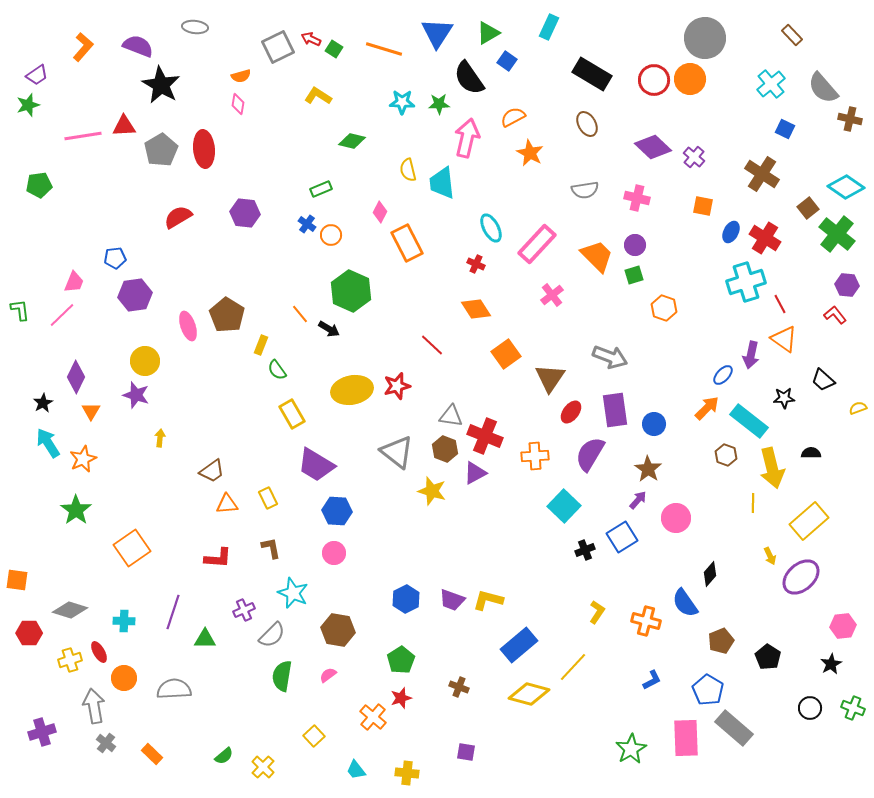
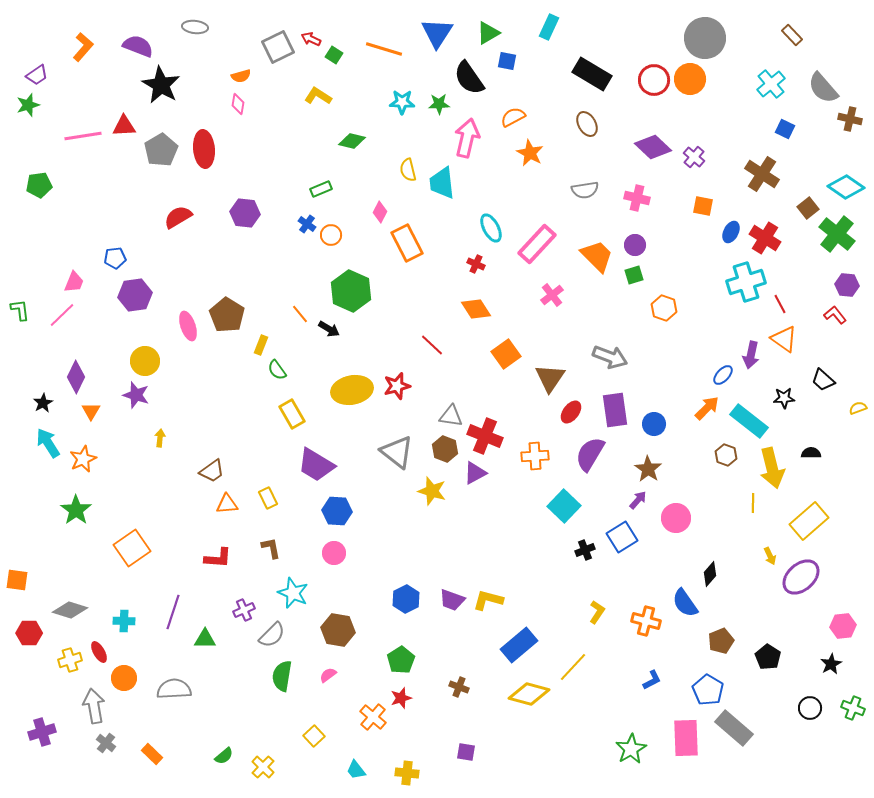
green square at (334, 49): moved 6 px down
blue square at (507, 61): rotated 24 degrees counterclockwise
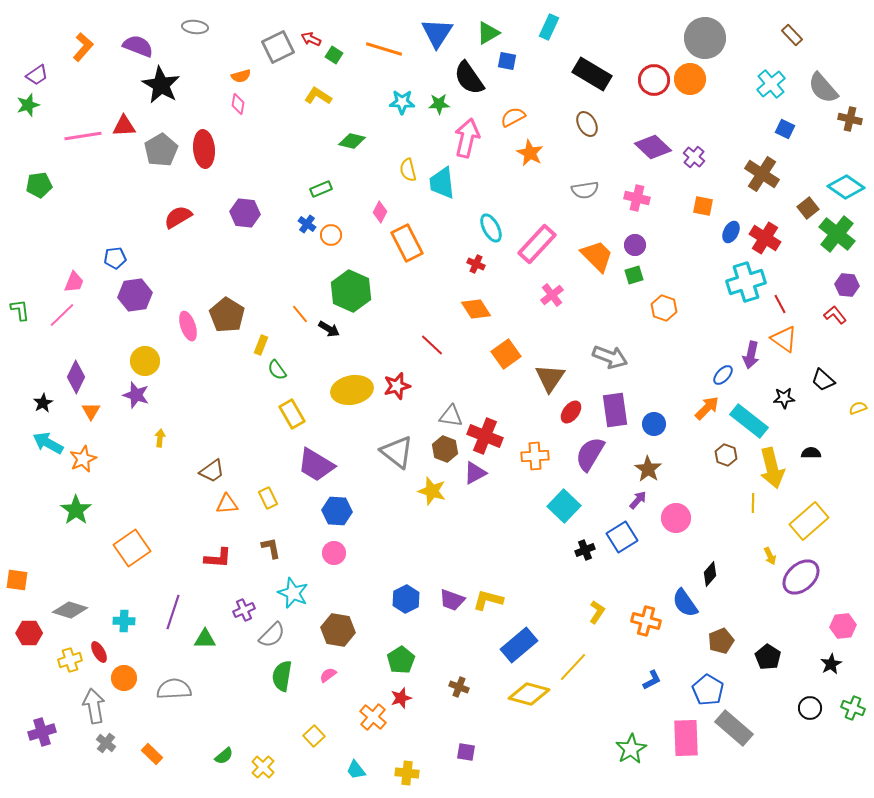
cyan arrow at (48, 443): rotated 28 degrees counterclockwise
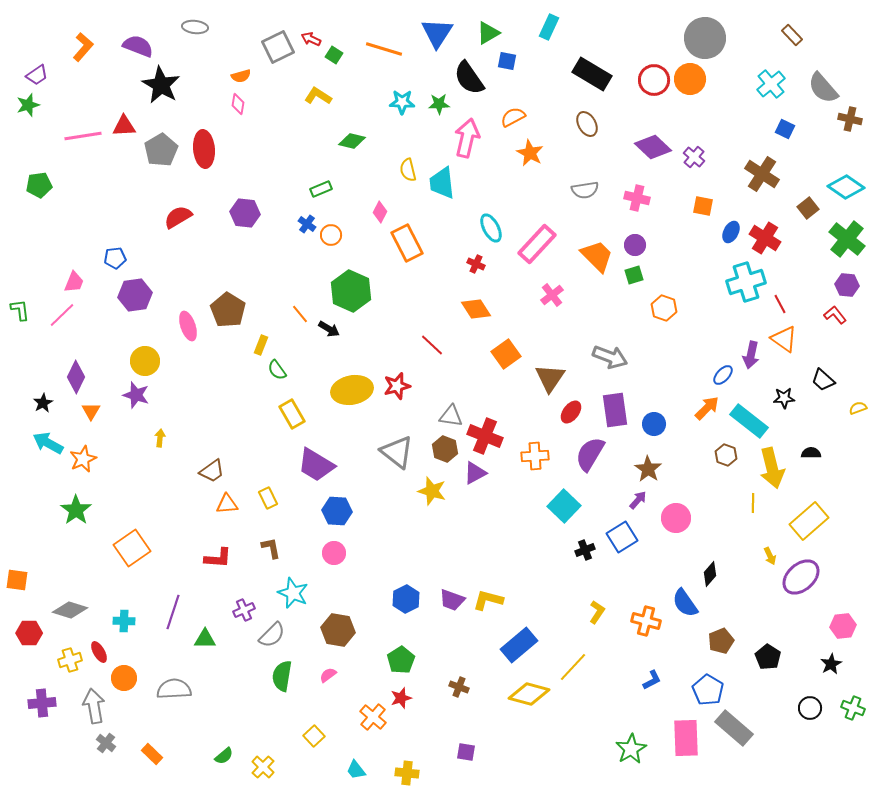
green cross at (837, 234): moved 10 px right, 5 px down
brown pentagon at (227, 315): moved 1 px right, 5 px up
purple cross at (42, 732): moved 29 px up; rotated 12 degrees clockwise
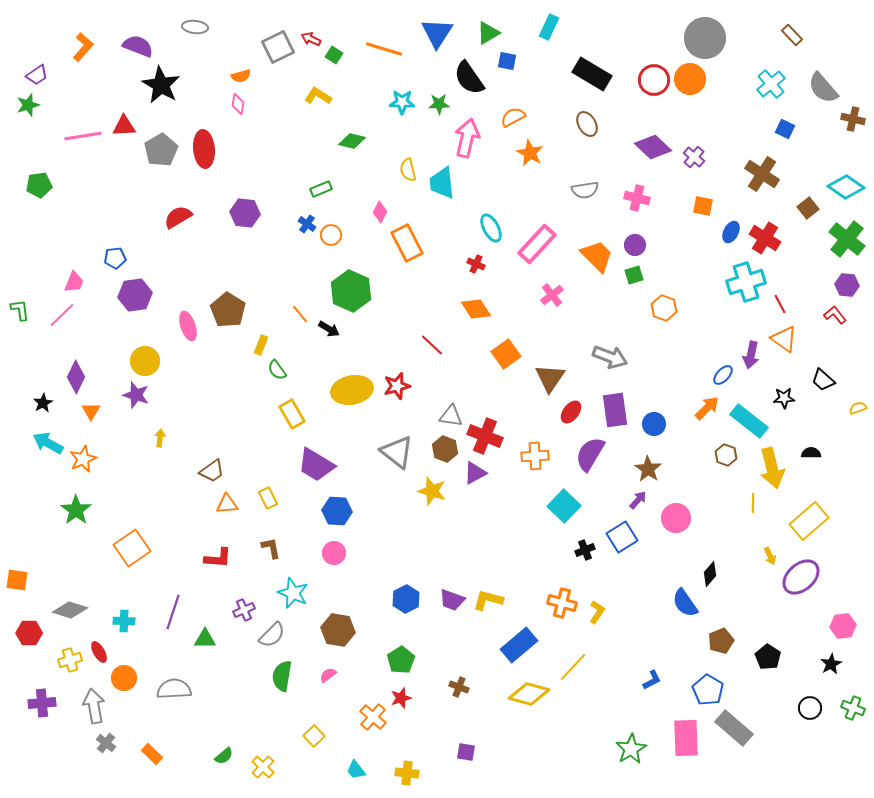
brown cross at (850, 119): moved 3 px right
orange cross at (646, 621): moved 84 px left, 18 px up
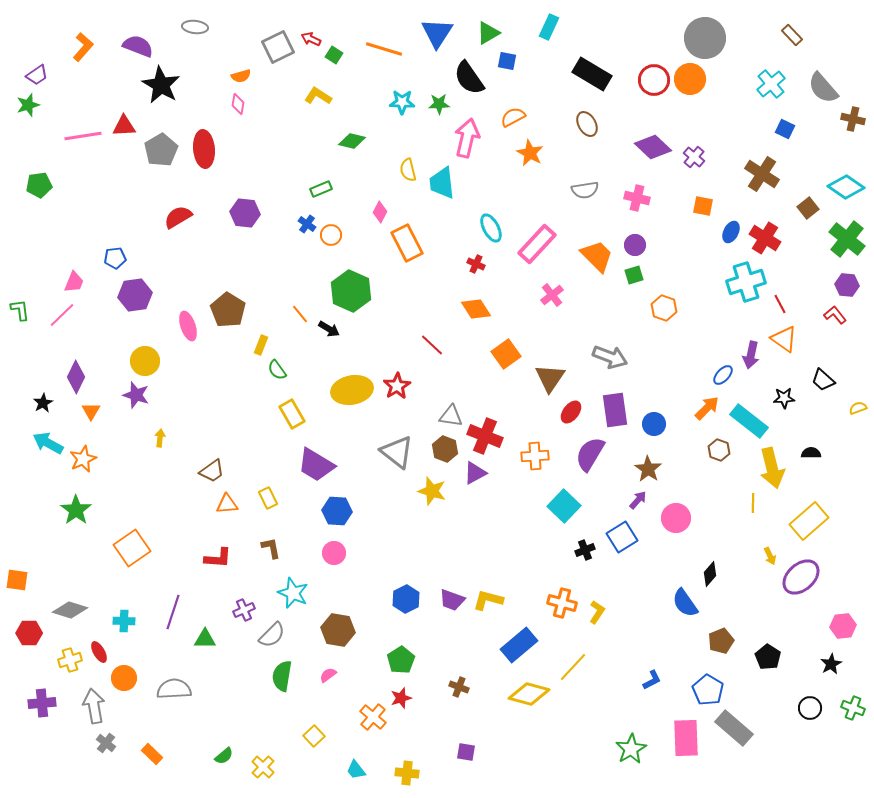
red star at (397, 386): rotated 16 degrees counterclockwise
brown hexagon at (726, 455): moved 7 px left, 5 px up
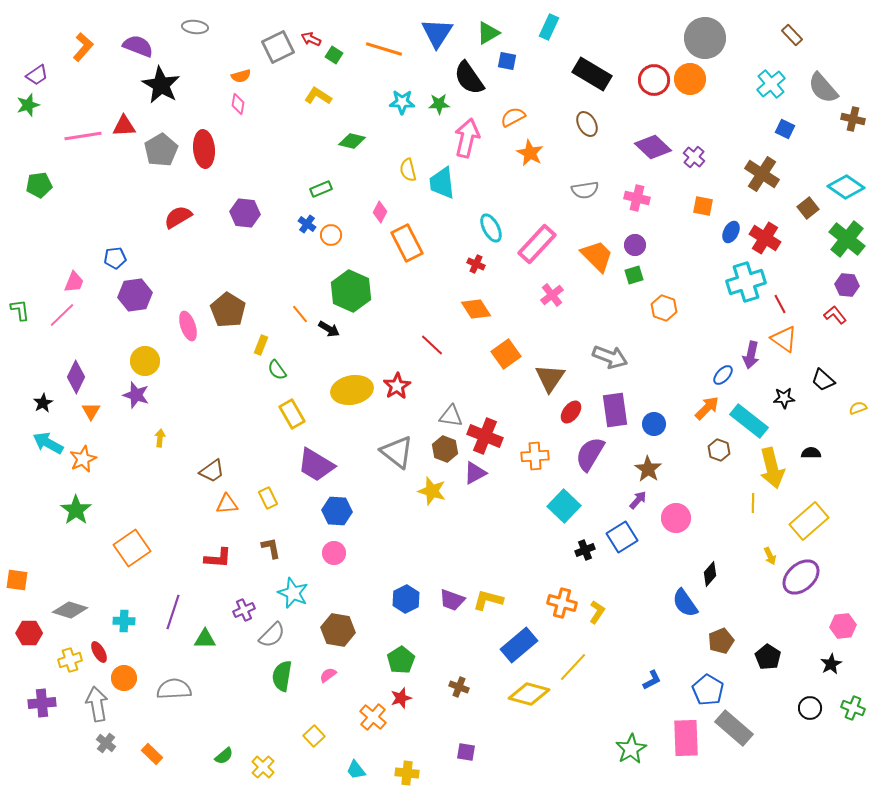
gray arrow at (94, 706): moved 3 px right, 2 px up
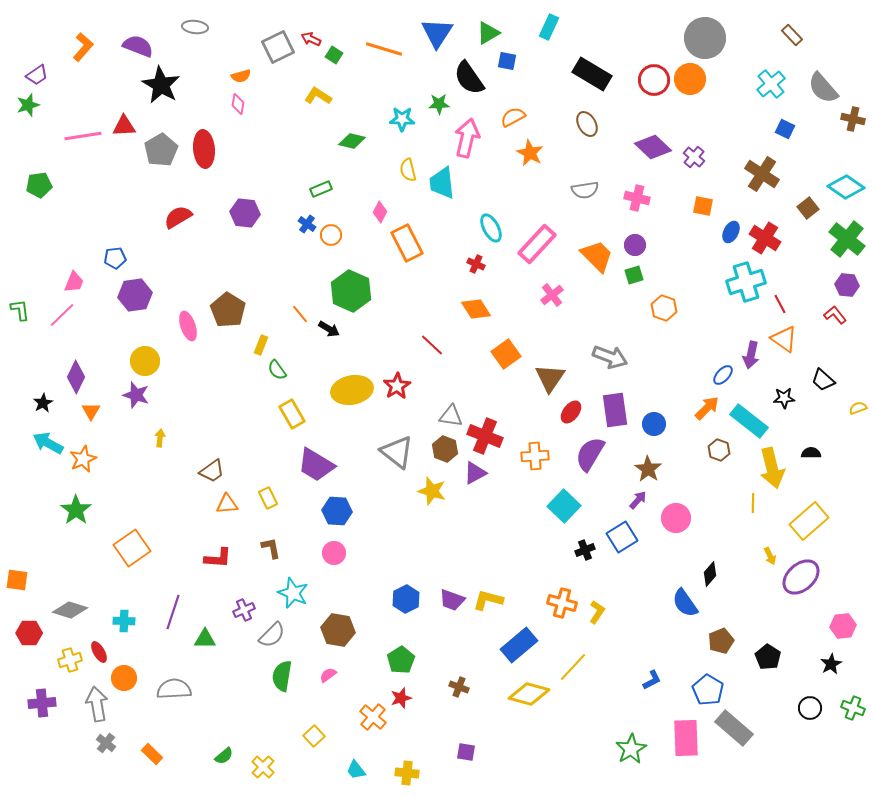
cyan star at (402, 102): moved 17 px down
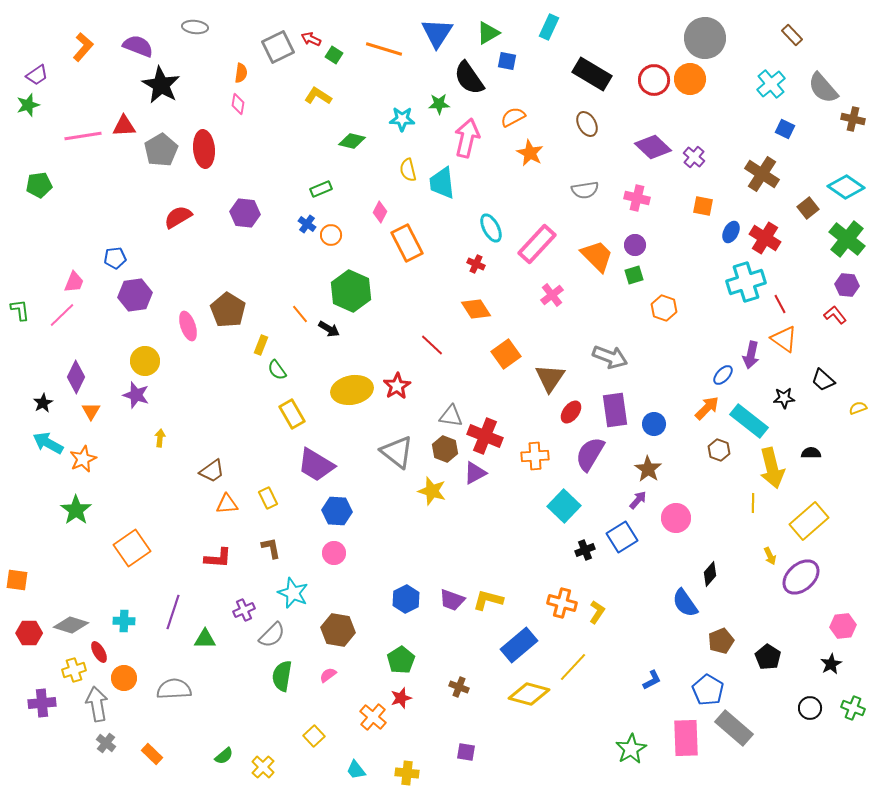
orange semicircle at (241, 76): moved 3 px up; rotated 66 degrees counterclockwise
gray diamond at (70, 610): moved 1 px right, 15 px down
yellow cross at (70, 660): moved 4 px right, 10 px down
